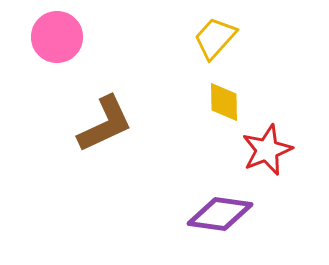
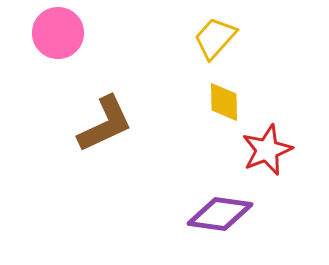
pink circle: moved 1 px right, 4 px up
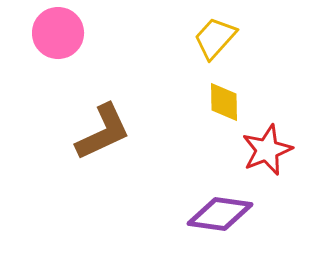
brown L-shape: moved 2 px left, 8 px down
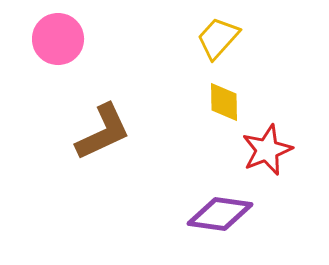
pink circle: moved 6 px down
yellow trapezoid: moved 3 px right
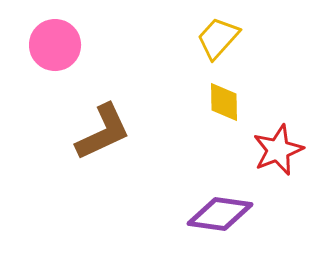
pink circle: moved 3 px left, 6 px down
red star: moved 11 px right
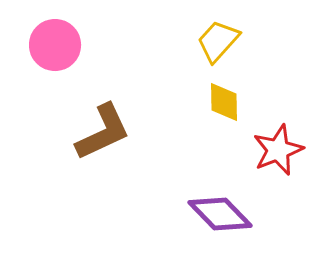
yellow trapezoid: moved 3 px down
purple diamond: rotated 38 degrees clockwise
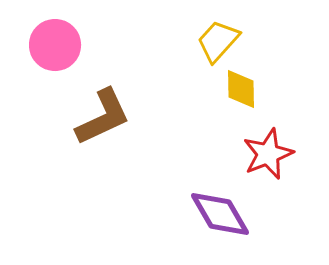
yellow diamond: moved 17 px right, 13 px up
brown L-shape: moved 15 px up
red star: moved 10 px left, 4 px down
purple diamond: rotated 14 degrees clockwise
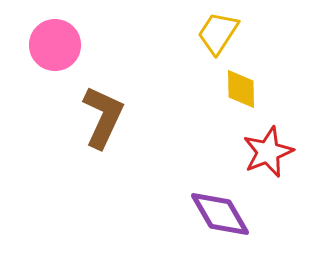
yellow trapezoid: moved 8 px up; rotated 9 degrees counterclockwise
brown L-shape: rotated 40 degrees counterclockwise
red star: moved 2 px up
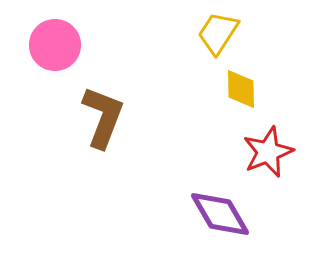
brown L-shape: rotated 4 degrees counterclockwise
